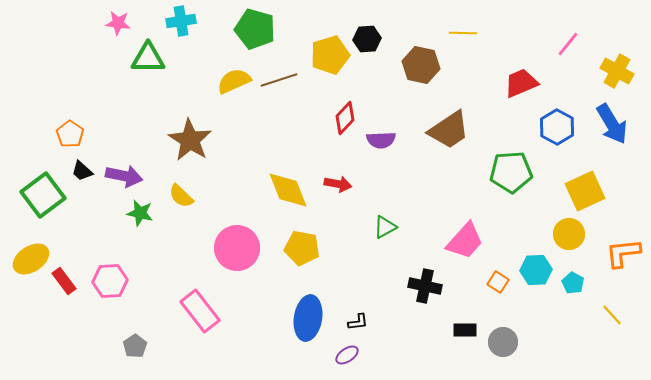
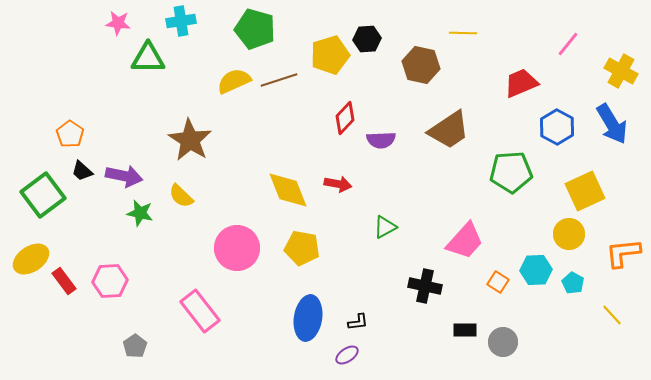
yellow cross at (617, 71): moved 4 px right
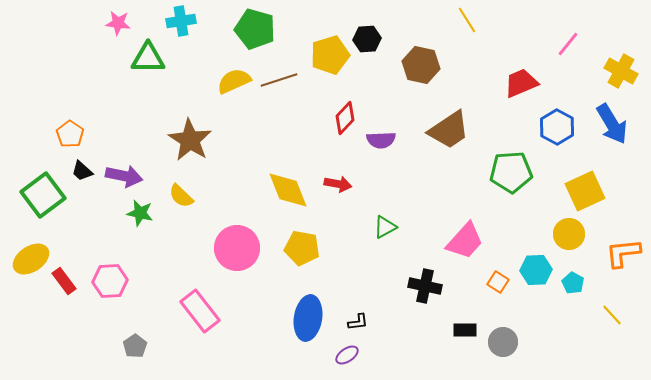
yellow line at (463, 33): moved 4 px right, 13 px up; rotated 56 degrees clockwise
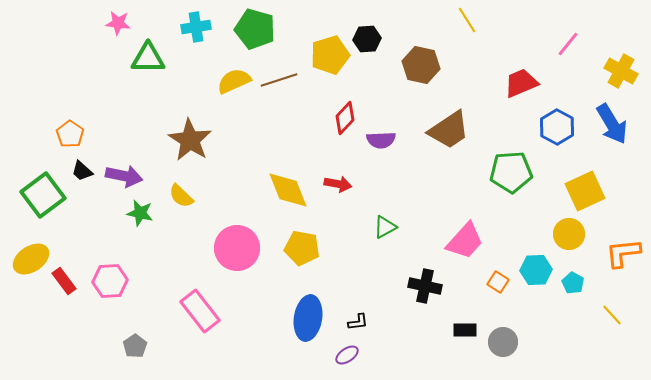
cyan cross at (181, 21): moved 15 px right, 6 px down
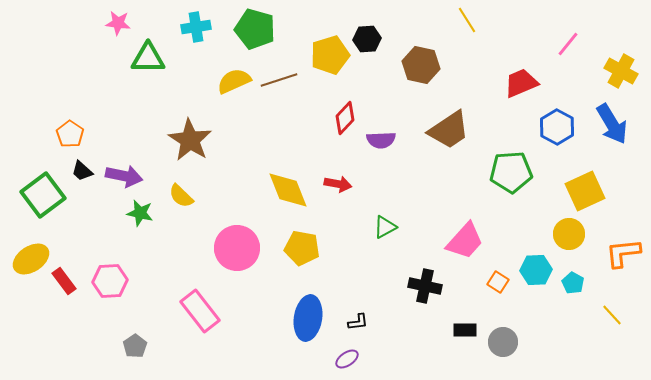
purple ellipse at (347, 355): moved 4 px down
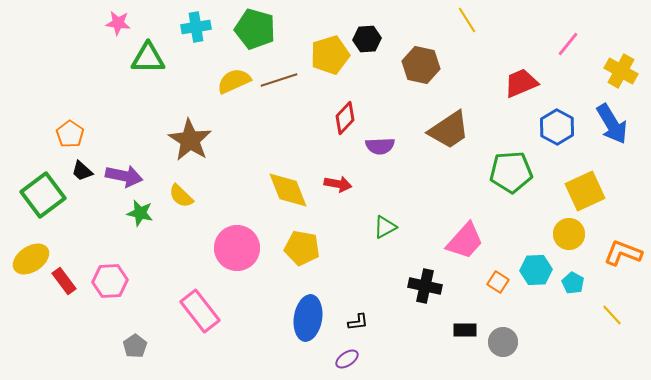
purple semicircle at (381, 140): moved 1 px left, 6 px down
orange L-shape at (623, 253): rotated 27 degrees clockwise
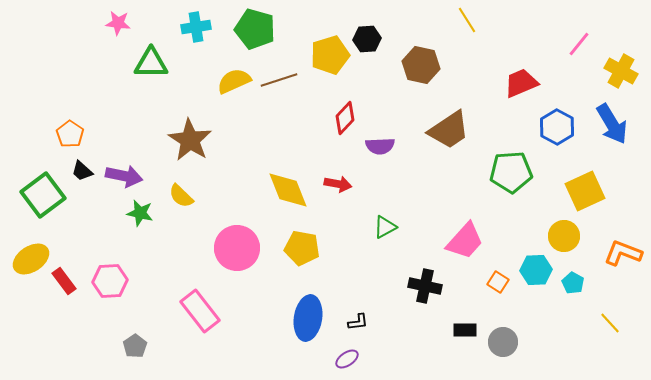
pink line at (568, 44): moved 11 px right
green triangle at (148, 58): moved 3 px right, 5 px down
yellow circle at (569, 234): moved 5 px left, 2 px down
yellow line at (612, 315): moved 2 px left, 8 px down
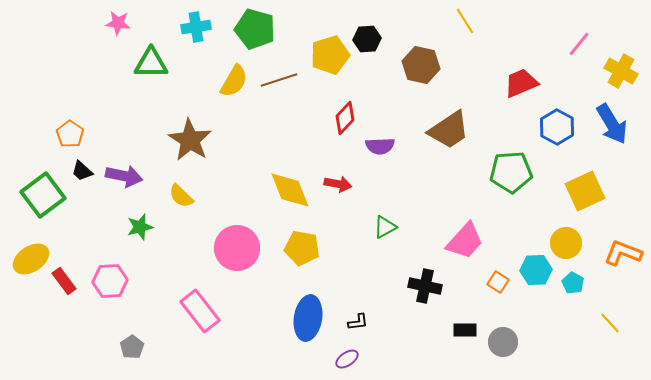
yellow line at (467, 20): moved 2 px left, 1 px down
yellow semicircle at (234, 81): rotated 144 degrees clockwise
yellow diamond at (288, 190): moved 2 px right
green star at (140, 213): moved 14 px down; rotated 28 degrees counterclockwise
yellow circle at (564, 236): moved 2 px right, 7 px down
gray pentagon at (135, 346): moved 3 px left, 1 px down
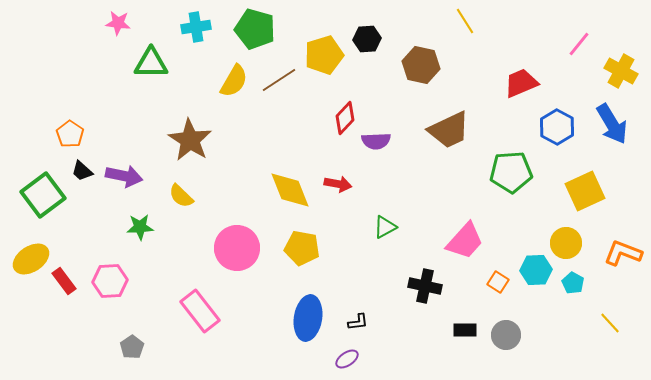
yellow pentagon at (330, 55): moved 6 px left
brown line at (279, 80): rotated 15 degrees counterclockwise
brown trapezoid at (449, 130): rotated 9 degrees clockwise
purple semicircle at (380, 146): moved 4 px left, 5 px up
green star at (140, 227): rotated 12 degrees clockwise
gray circle at (503, 342): moved 3 px right, 7 px up
